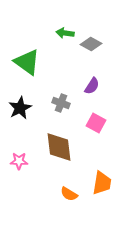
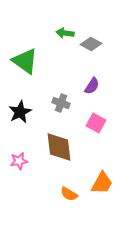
green triangle: moved 2 px left, 1 px up
black star: moved 4 px down
pink star: rotated 12 degrees counterclockwise
orange trapezoid: rotated 20 degrees clockwise
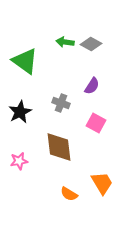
green arrow: moved 9 px down
orange trapezoid: rotated 60 degrees counterclockwise
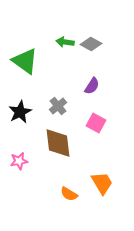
gray cross: moved 3 px left, 3 px down; rotated 30 degrees clockwise
brown diamond: moved 1 px left, 4 px up
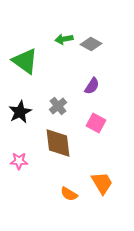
green arrow: moved 1 px left, 3 px up; rotated 18 degrees counterclockwise
pink star: rotated 12 degrees clockwise
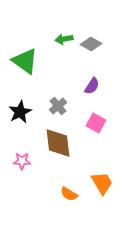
pink star: moved 3 px right
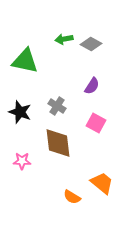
green triangle: rotated 24 degrees counterclockwise
gray cross: moved 1 px left; rotated 18 degrees counterclockwise
black star: rotated 25 degrees counterclockwise
orange trapezoid: rotated 20 degrees counterclockwise
orange semicircle: moved 3 px right, 3 px down
